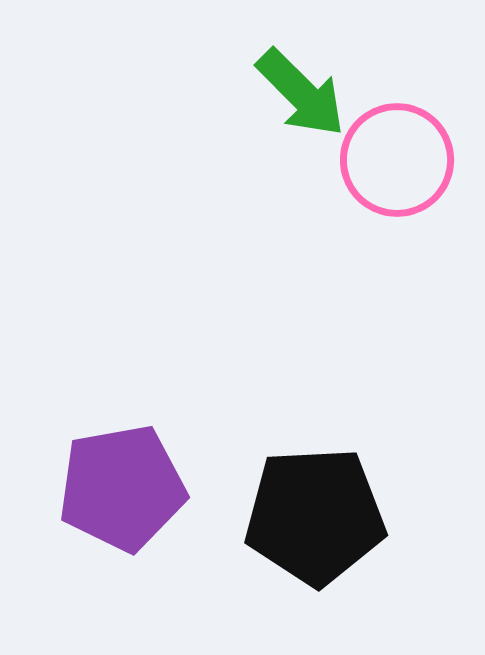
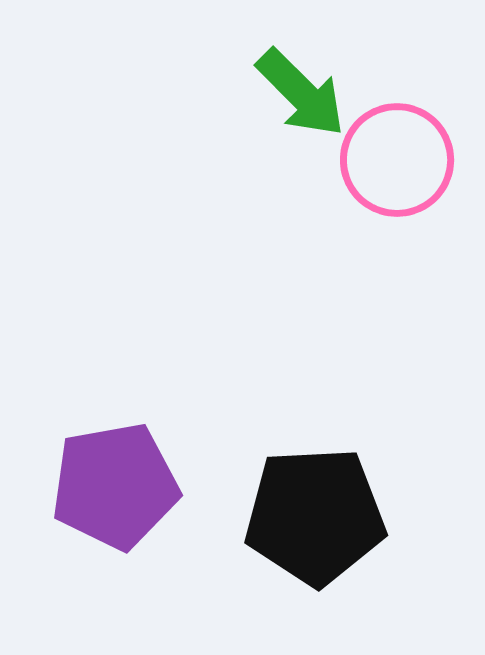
purple pentagon: moved 7 px left, 2 px up
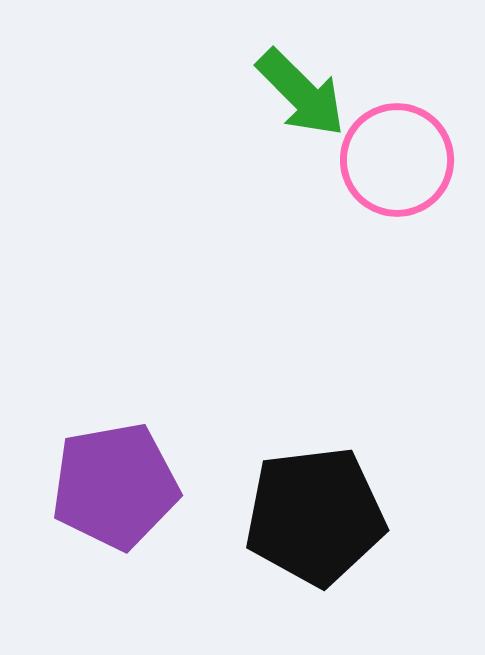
black pentagon: rotated 4 degrees counterclockwise
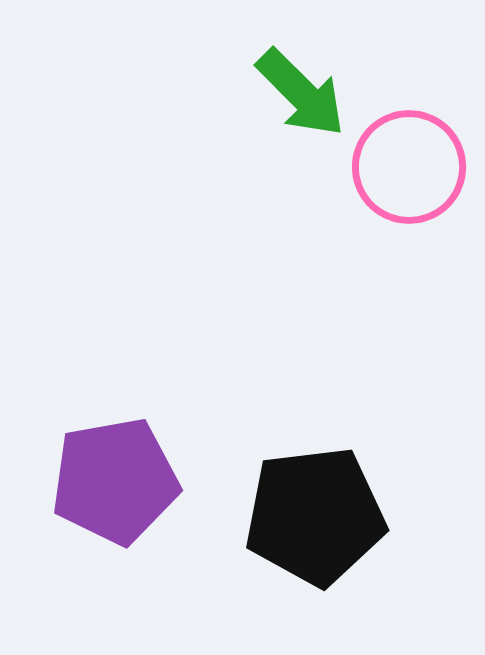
pink circle: moved 12 px right, 7 px down
purple pentagon: moved 5 px up
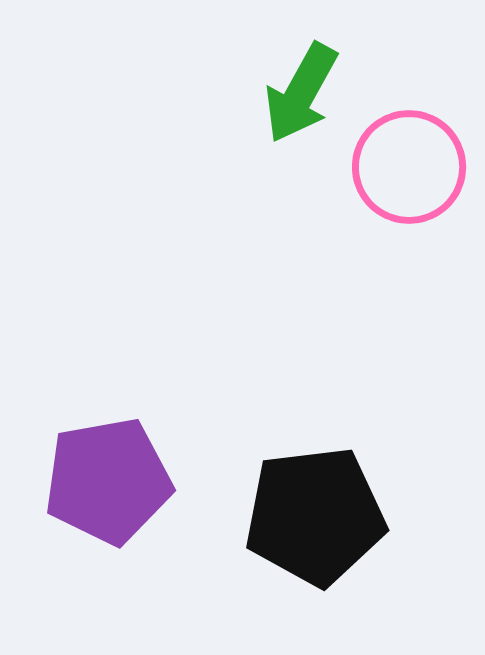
green arrow: rotated 74 degrees clockwise
purple pentagon: moved 7 px left
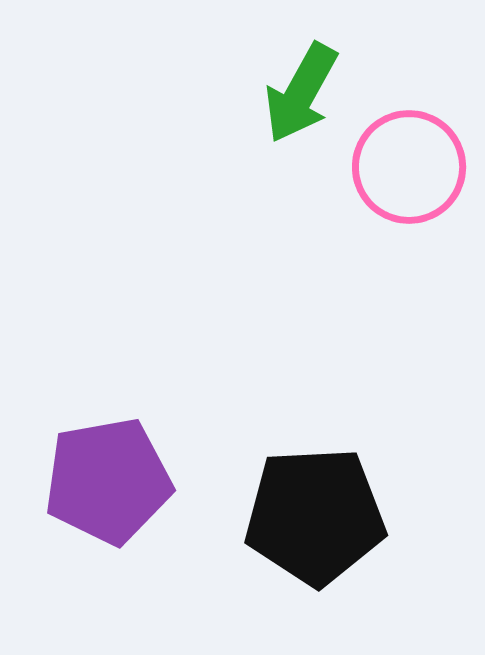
black pentagon: rotated 4 degrees clockwise
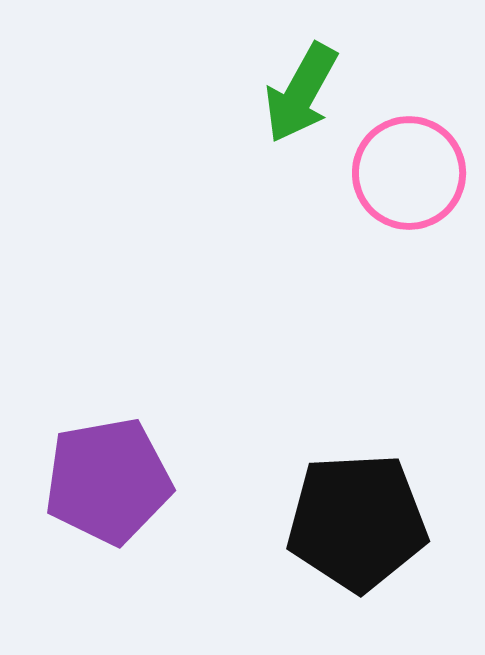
pink circle: moved 6 px down
black pentagon: moved 42 px right, 6 px down
